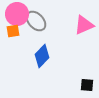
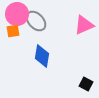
blue diamond: rotated 35 degrees counterclockwise
black square: moved 1 px left, 1 px up; rotated 24 degrees clockwise
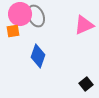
pink circle: moved 3 px right
gray ellipse: moved 5 px up; rotated 20 degrees clockwise
blue diamond: moved 4 px left; rotated 10 degrees clockwise
black square: rotated 24 degrees clockwise
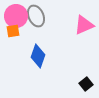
pink circle: moved 4 px left, 2 px down
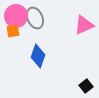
gray ellipse: moved 1 px left, 2 px down
black square: moved 2 px down
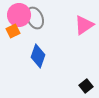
pink circle: moved 3 px right, 1 px up
pink triangle: rotated 10 degrees counterclockwise
orange square: rotated 16 degrees counterclockwise
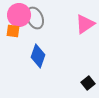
pink triangle: moved 1 px right, 1 px up
orange square: rotated 32 degrees clockwise
black square: moved 2 px right, 3 px up
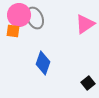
blue diamond: moved 5 px right, 7 px down
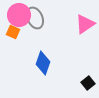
orange square: moved 1 px down; rotated 16 degrees clockwise
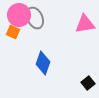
pink triangle: rotated 25 degrees clockwise
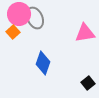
pink circle: moved 1 px up
pink triangle: moved 9 px down
orange square: rotated 24 degrees clockwise
